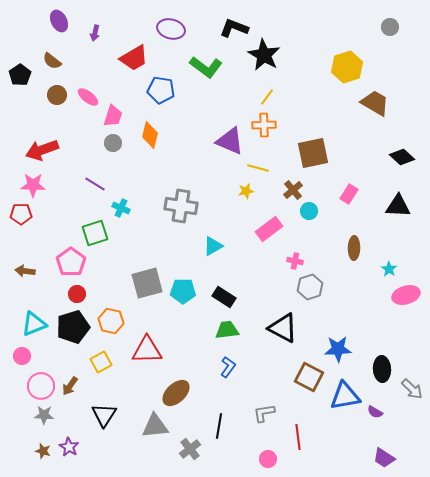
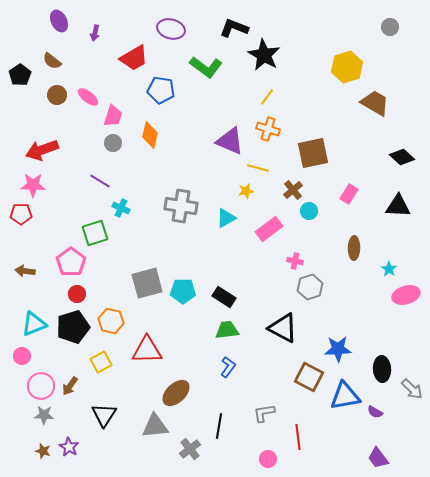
orange cross at (264, 125): moved 4 px right, 4 px down; rotated 20 degrees clockwise
purple line at (95, 184): moved 5 px right, 3 px up
cyan triangle at (213, 246): moved 13 px right, 28 px up
purple trapezoid at (384, 458): moved 6 px left; rotated 20 degrees clockwise
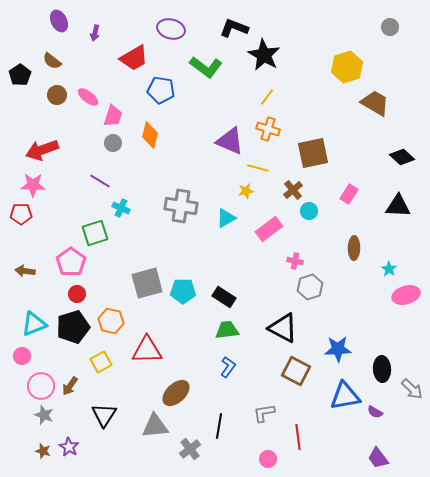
brown square at (309, 377): moved 13 px left, 6 px up
gray star at (44, 415): rotated 18 degrees clockwise
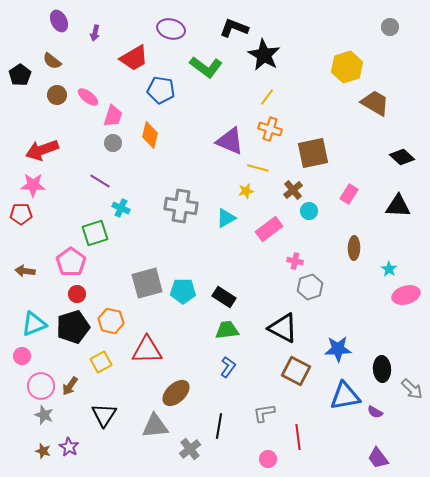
orange cross at (268, 129): moved 2 px right
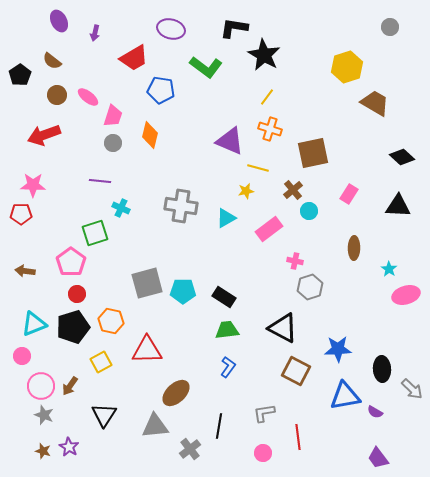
black L-shape at (234, 28): rotated 12 degrees counterclockwise
red arrow at (42, 150): moved 2 px right, 15 px up
purple line at (100, 181): rotated 25 degrees counterclockwise
pink circle at (268, 459): moved 5 px left, 6 px up
